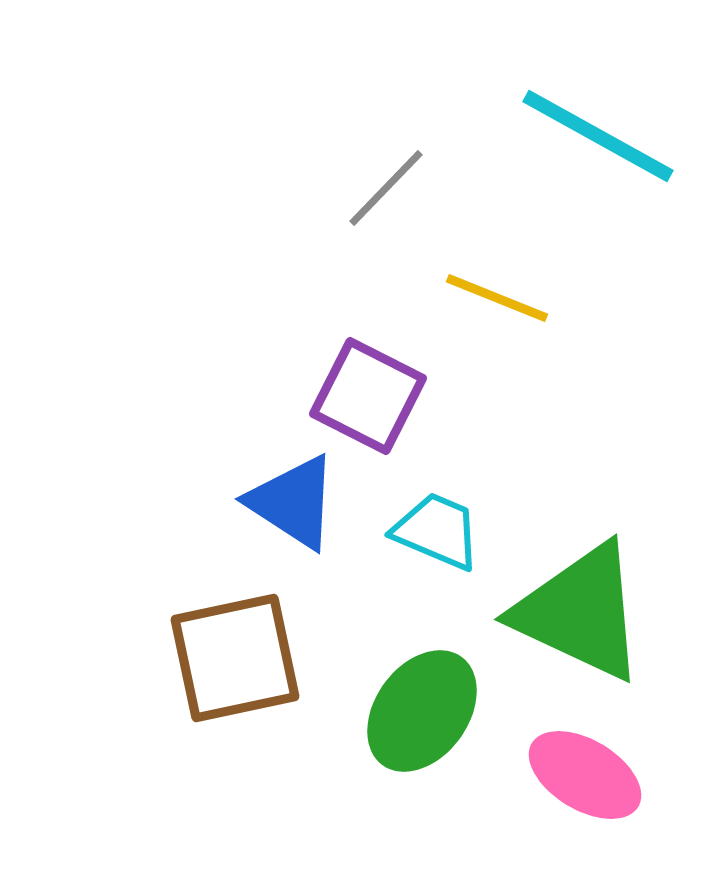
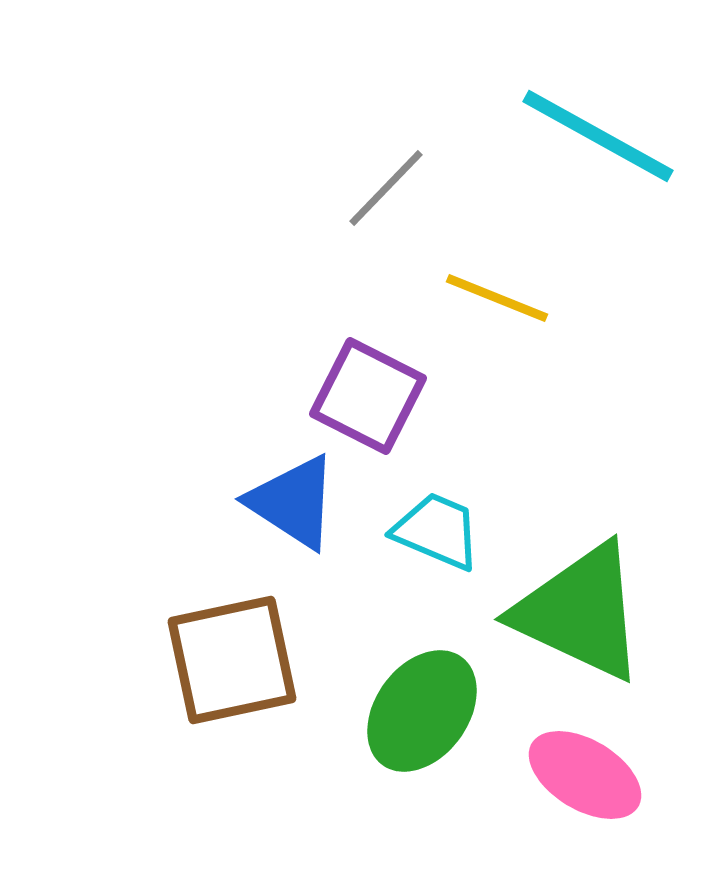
brown square: moved 3 px left, 2 px down
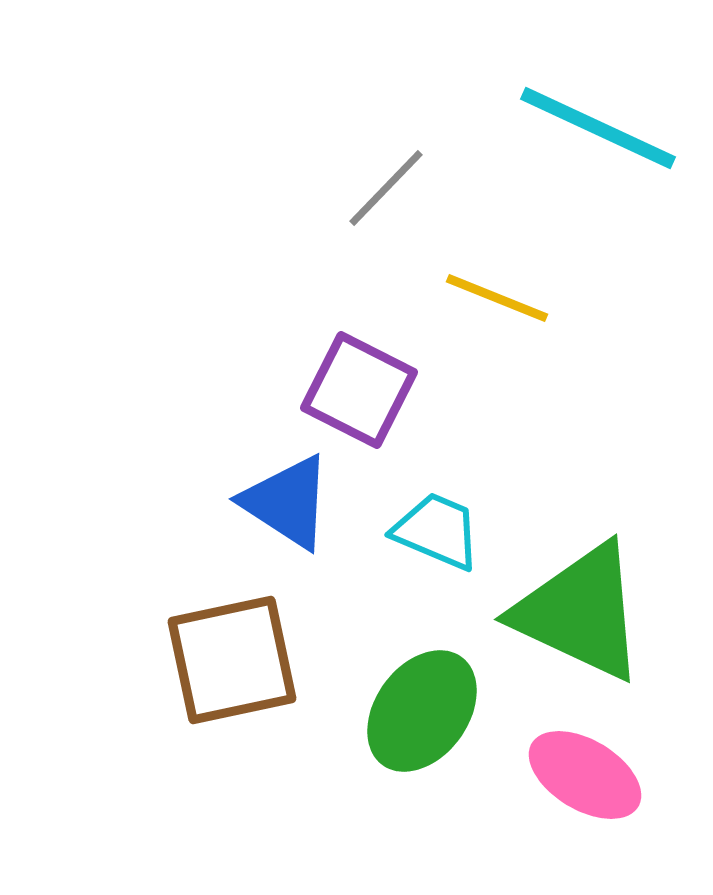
cyan line: moved 8 px up; rotated 4 degrees counterclockwise
purple square: moved 9 px left, 6 px up
blue triangle: moved 6 px left
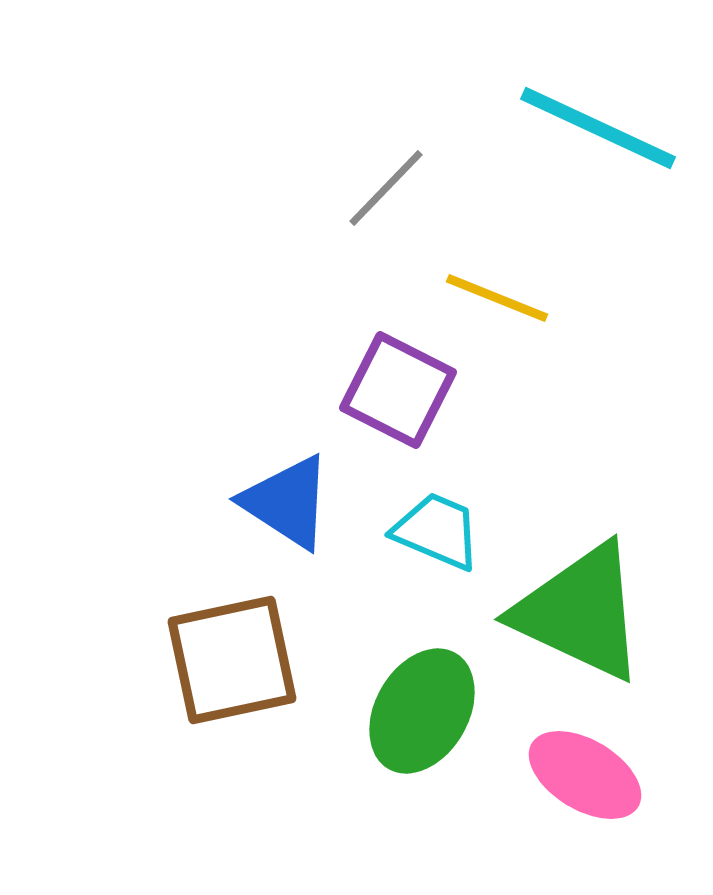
purple square: moved 39 px right
green ellipse: rotated 6 degrees counterclockwise
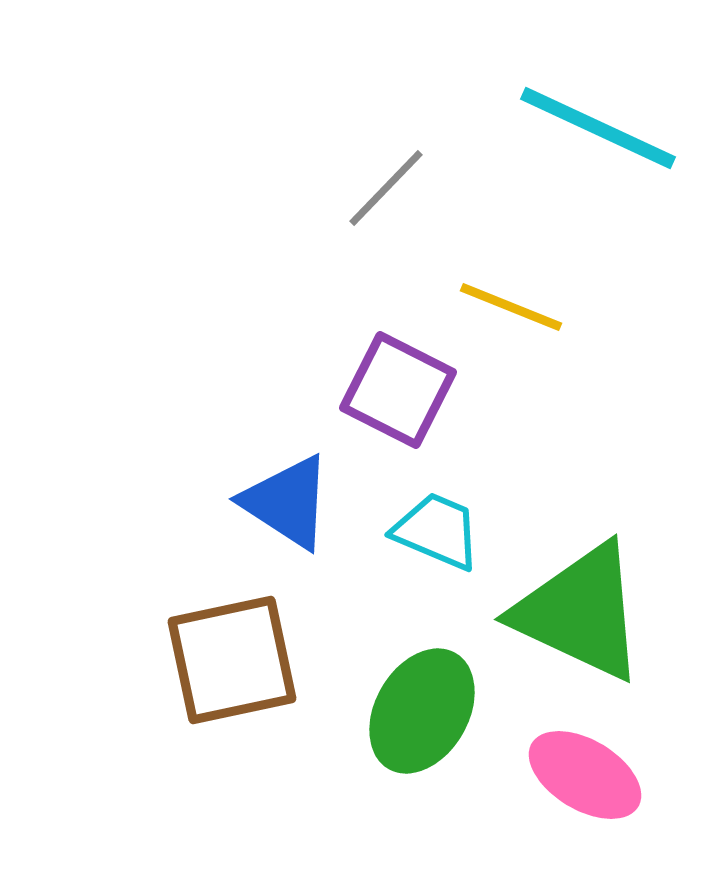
yellow line: moved 14 px right, 9 px down
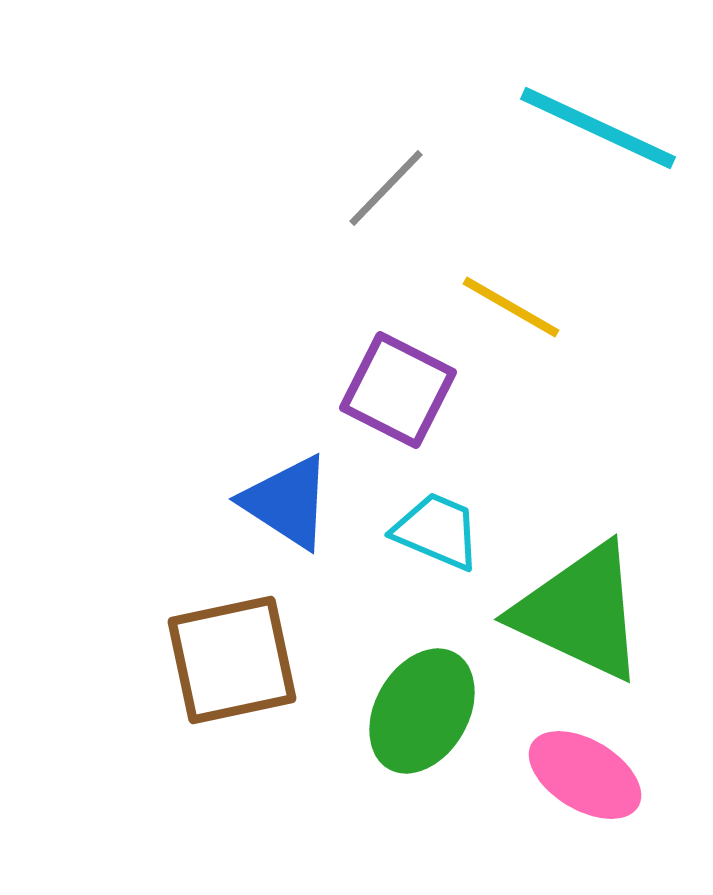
yellow line: rotated 8 degrees clockwise
